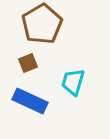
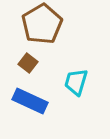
brown square: rotated 30 degrees counterclockwise
cyan trapezoid: moved 3 px right
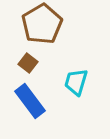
blue rectangle: rotated 28 degrees clockwise
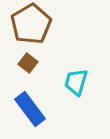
brown pentagon: moved 11 px left
blue rectangle: moved 8 px down
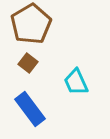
cyan trapezoid: rotated 40 degrees counterclockwise
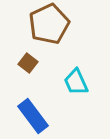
brown pentagon: moved 18 px right; rotated 6 degrees clockwise
blue rectangle: moved 3 px right, 7 px down
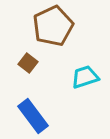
brown pentagon: moved 4 px right, 2 px down
cyan trapezoid: moved 9 px right, 5 px up; rotated 96 degrees clockwise
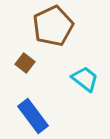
brown square: moved 3 px left
cyan trapezoid: moved 2 px down; rotated 56 degrees clockwise
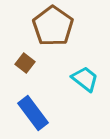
brown pentagon: rotated 12 degrees counterclockwise
blue rectangle: moved 3 px up
